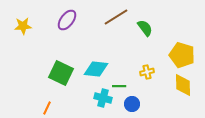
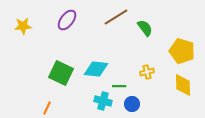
yellow pentagon: moved 4 px up
cyan cross: moved 3 px down
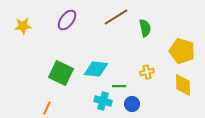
green semicircle: rotated 24 degrees clockwise
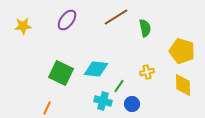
green line: rotated 56 degrees counterclockwise
